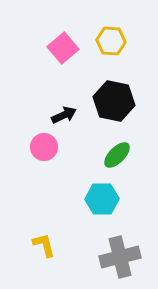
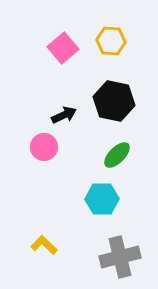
yellow L-shape: rotated 32 degrees counterclockwise
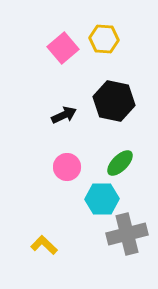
yellow hexagon: moved 7 px left, 2 px up
pink circle: moved 23 px right, 20 px down
green ellipse: moved 3 px right, 8 px down
gray cross: moved 7 px right, 23 px up
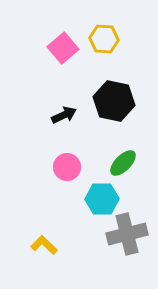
green ellipse: moved 3 px right
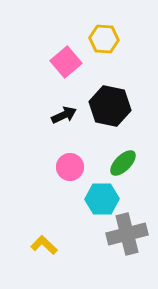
pink square: moved 3 px right, 14 px down
black hexagon: moved 4 px left, 5 px down
pink circle: moved 3 px right
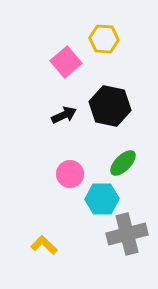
pink circle: moved 7 px down
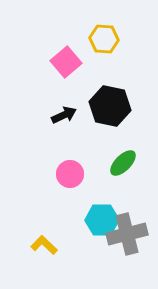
cyan hexagon: moved 21 px down
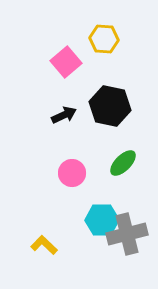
pink circle: moved 2 px right, 1 px up
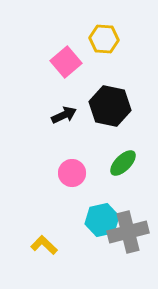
cyan hexagon: rotated 12 degrees counterclockwise
gray cross: moved 1 px right, 2 px up
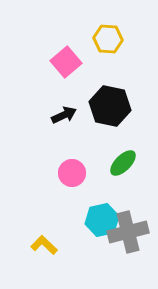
yellow hexagon: moved 4 px right
